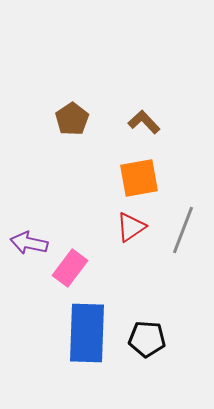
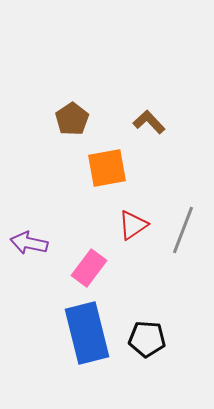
brown L-shape: moved 5 px right
orange square: moved 32 px left, 10 px up
red triangle: moved 2 px right, 2 px up
pink rectangle: moved 19 px right
blue rectangle: rotated 16 degrees counterclockwise
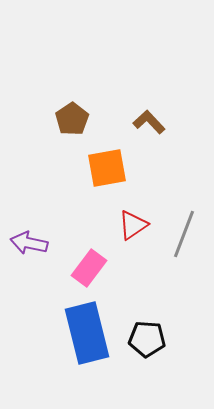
gray line: moved 1 px right, 4 px down
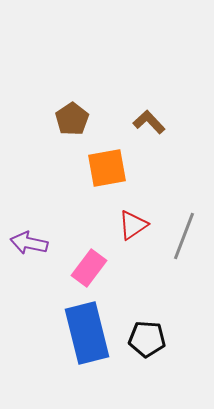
gray line: moved 2 px down
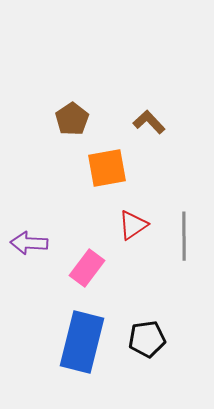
gray line: rotated 21 degrees counterclockwise
purple arrow: rotated 9 degrees counterclockwise
pink rectangle: moved 2 px left
blue rectangle: moved 5 px left, 9 px down; rotated 28 degrees clockwise
black pentagon: rotated 12 degrees counterclockwise
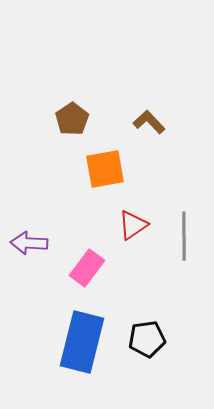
orange square: moved 2 px left, 1 px down
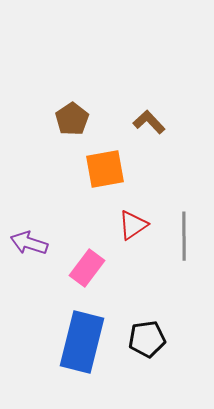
purple arrow: rotated 15 degrees clockwise
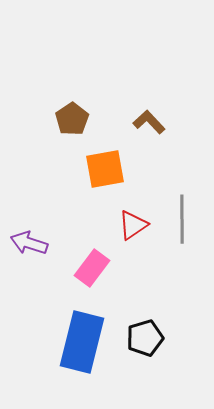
gray line: moved 2 px left, 17 px up
pink rectangle: moved 5 px right
black pentagon: moved 2 px left, 1 px up; rotated 9 degrees counterclockwise
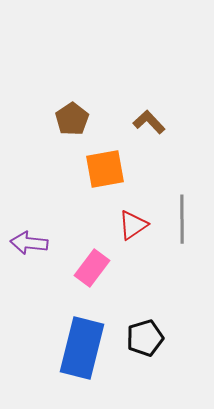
purple arrow: rotated 12 degrees counterclockwise
blue rectangle: moved 6 px down
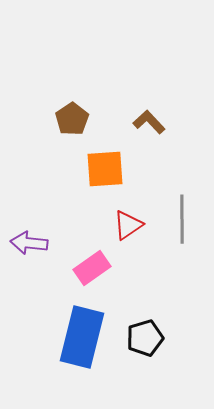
orange square: rotated 6 degrees clockwise
red triangle: moved 5 px left
pink rectangle: rotated 18 degrees clockwise
blue rectangle: moved 11 px up
